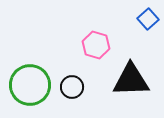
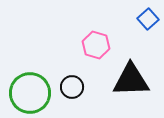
green circle: moved 8 px down
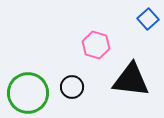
black triangle: rotated 9 degrees clockwise
green circle: moved 2 px left
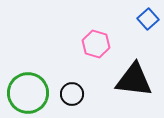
pink hexagon: moved 1 px up
black triangle: moved 3 px right
black circle: moved 7 px down
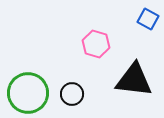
blue square: rotated 20 degrees counterclockwise
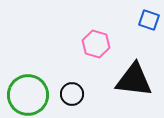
blue square: moved 1 px right, 1 px down; rotated 10 degrees counterclockwise
green circle: moved 2 px down
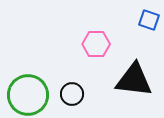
pink hexagon: rotated 16 degrees counterclockwise
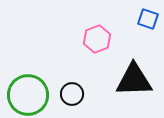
blue square: moved 1 px left, 1 px up
pink hexagon: moved 1 px right, 5 px up; rotated 20 degrees counterclockwise
black triangle: rotated 9 degrees counterclockwise
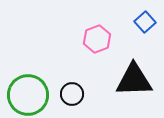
blue square: moved 3 px left, 3 px down; rotated 30 degrees clockwise
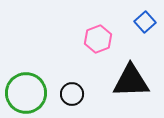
pink hexagon: moved 1 px right
black triangle: moved 3 px left, 1 px down
green circle: moved 2 px left, 2 px up
